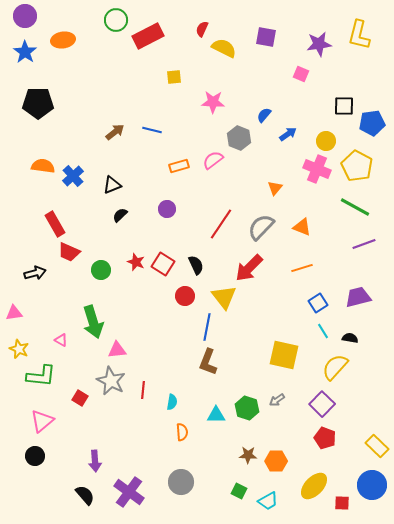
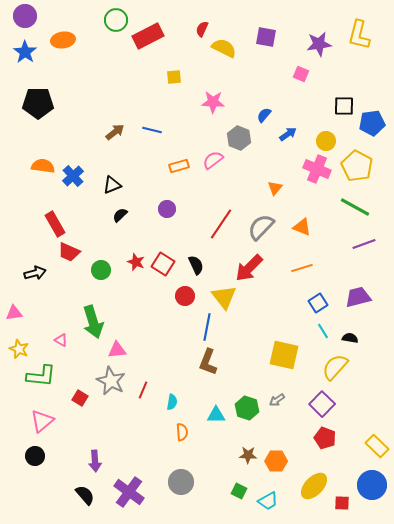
red line at (143, 390): rotated 18 degrees clockwise
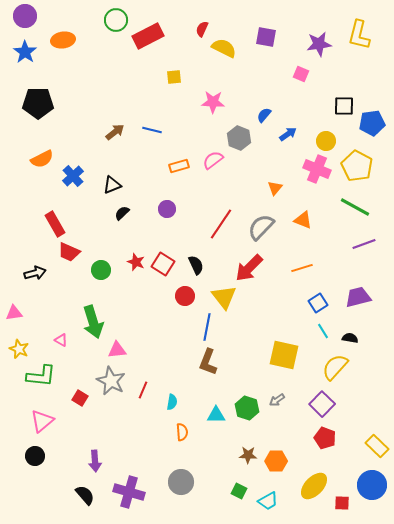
orange semicircle at (43, 166): moved 1 px left, 7 px up; rotated 145 degrees clockwise
black semicircle at (120, 215): moved 2 px right, 2 px up
orange triangle at (302, 227): moved 1 px right, 7 px up
purple cross at (129, 492): rotated 20 degrees counterclockwise
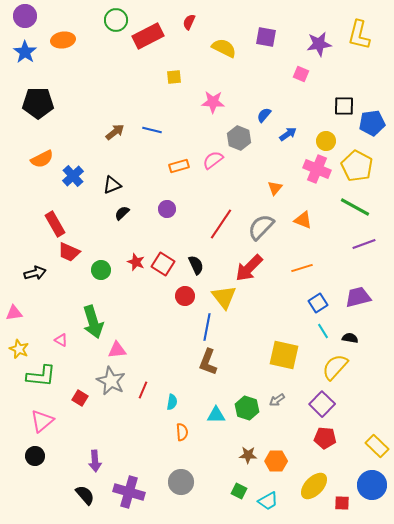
red semicircle at (202, 29): moved 13 px left, 7 px up
red pentagon at (325, 438): rotated 15 degrees counterclockwise
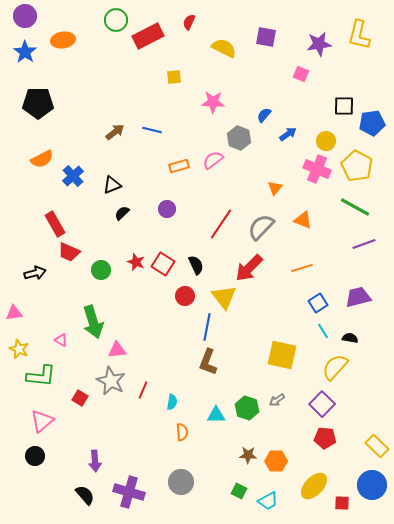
yellow square at (284, 355): moved 2 px left
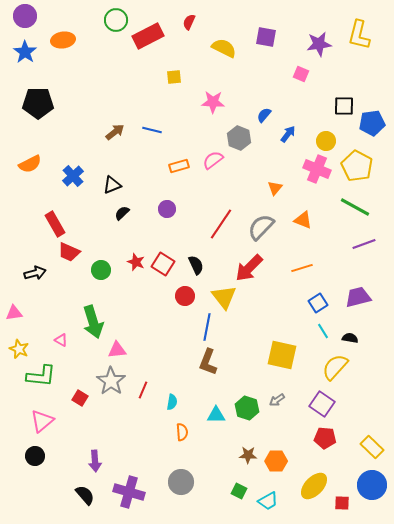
blue arrow at (288, 134): rotated 18 degrees counterclockwise
orange semicircle at (42, 159): moved 12 px left, 5 px down
gray star at (111, 381): rotated 8 degrees clockwise
purple square at (322, 404): rotated 10 degrees counterclockwise
yellow rectangle at (377, 446): moved 5 px left, 1 px down
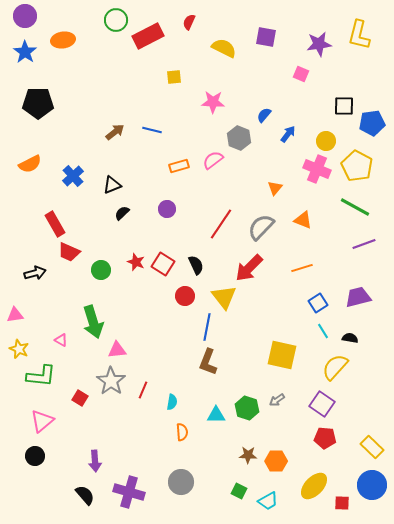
pink triangle at (14, 313): moved 1 px right, 2 px down
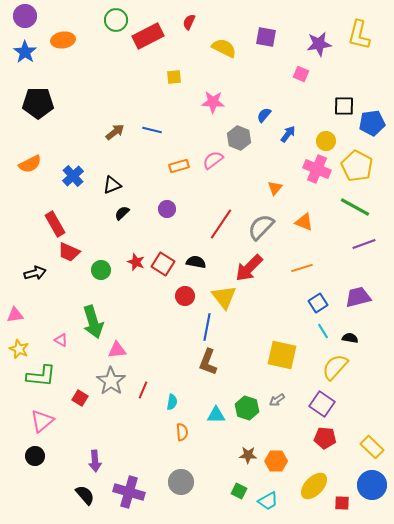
orange triangle at (303, 220): moved 1 px right, 2 px down
black semicircle at (196, 265): moved 3 px up; rotated 54 degrees counterclockwise
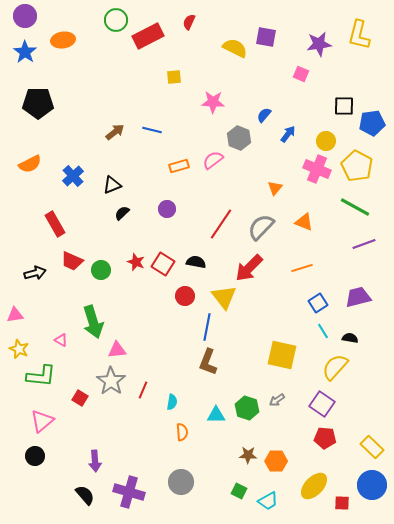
yellow semicircle at (224, 48): moved 11 px right
red trapezoid at (69, 252): moved 3 px right, 9 px down
